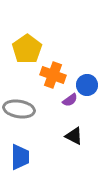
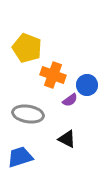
yellow pentagon: moved 1 px up; rotated 16 degrees counterclockwise
gray ellipse: moved 9 px right, 5 px down
black triangle: moved 7 px left, 3 px down
blue trapezoid: rotated 108 degrees counterclockwise
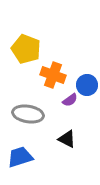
yellow pentagon: moved 1 px left, 1 px down
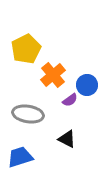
yellow pentagon: rotated 24 degrees clockwise
orange cross: rotated 30 degrees clockwise
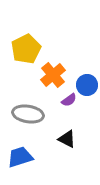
purple semicircle: moved 1 px left
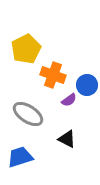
orange cross: rotated 30 degrees counterclockwise
gray ellipse: rotated 24 degrees clockwise
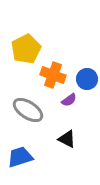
blue circle: moved 6 px up
gray ellipse: moved 4 px up
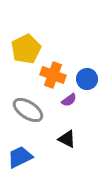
blue trapezoid: rotated 8 degrees counterclockwise
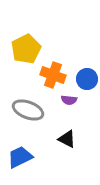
purple semicircle: rotated 42 degrees clockwise
gray ellipse: rotated 12 degrees counterclockwise
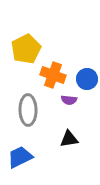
gray ellipse: rotated 68 degrees clockwise
black triangle: moved 2 px right; rotated 36 degrees counterclockwise
